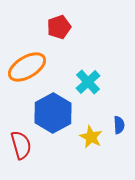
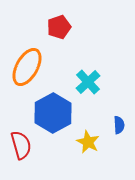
orange ellipse: rotated 30 degrees counterclockwise
yellow star: moved 3 px left, 5 px down
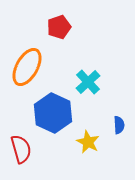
blue hexagon: rotated 6 degrees counterclockwise
red semicircle: moved 4 px down
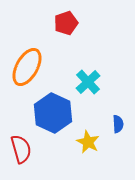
red pentagon: moved 7 px right, 4 px up
blue semicircle: moved 1 px left, 1 px up
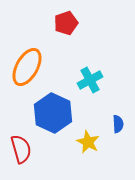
cyan cross: moved 2 px right, 2 px up; rotated 15 degrees clockwise
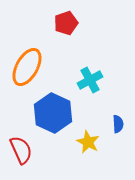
red semicircle: moved 1 px down; rotated 8 degrees counterclockwise
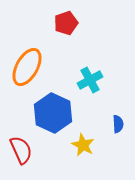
yellow star: moved 5 px left, 3 px down
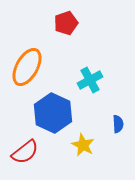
red semicircle: moved 4 px right, 2 px down; rotated 76 degrees clockwise
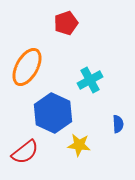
yellow star: moved 4 px left; rotated 20 degrees counterclockwise
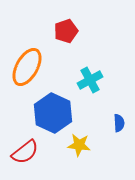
red pentagon: moved 8 px down
blue semicircle: moved 1 px right, 1 px up
